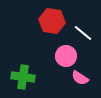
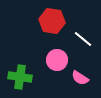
white line: moved 6 px down
pink circle: moved 9 px left, 4 px down
green cross: moved 3 px left
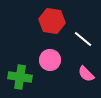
pink circle: moved 7 px left
pink semicircle: moved 6 px right, 4 px up; rotated 12 degrees clockwise
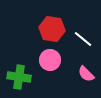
red hexagon: moved 8 px down
green cross: moved 1 px left
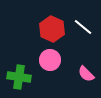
red hexagon: rotated 15 degrees clockwise
white line: moved 12 px up
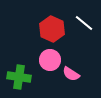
white line: moved 1 px right, 4 px up
pink semicircle: moved 15 px left; rotated 12 degrees counterclockwise
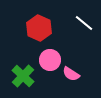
red hexagon: moved 13 px left, 1 px up
green cross: moved 4 px right, 1 px up; rotated 35 degrees clockwise
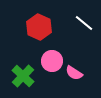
red hexagon: moved 1 px up
pink circle: moved 2 px right, 1 px down
pink semicircle: moved 3 px right, 1 px up
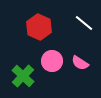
pink semicircle: moved 6 px right, 10 px up
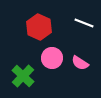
white line: rotated 18 degrees counterclockwise
pink circle: moved 3 px up
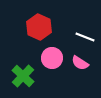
white line: moved 1 px right, 14 px down
